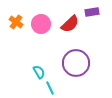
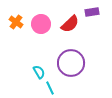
purple circle: moved 5 px left
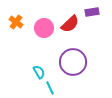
pink circle: moved 3 px right, 4 px down
purple circle: moved 2 px right, 1 px up
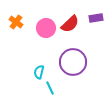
purple rectangle: moved 4 px right, 6 px down
pink circle: moved 2 px right
cyan semicircle: rotated 136 degrees counterclockwise
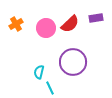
orange cross: moved 2 px down; rotated 24 degrees clockwise
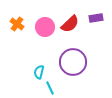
orange cross: moved 1 px right; rotated 24 degrees counterclockwise
pink circle: moved 1 px left, 1 px up
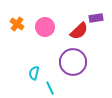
red semicircle: moved 9 px right, 7 px down
cyan semicircle: moved 5 px left, 1 px down
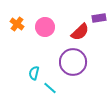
purple rectangle: moved 3 px right
red semicircle: moved 1 px right, 1 px down
cyan line: rotated 24 degrees counterclockwise
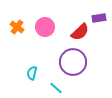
orange cross: moved 3 px down
cyan semicircle: moved 2 px left
cyan line: moved 6 px right
